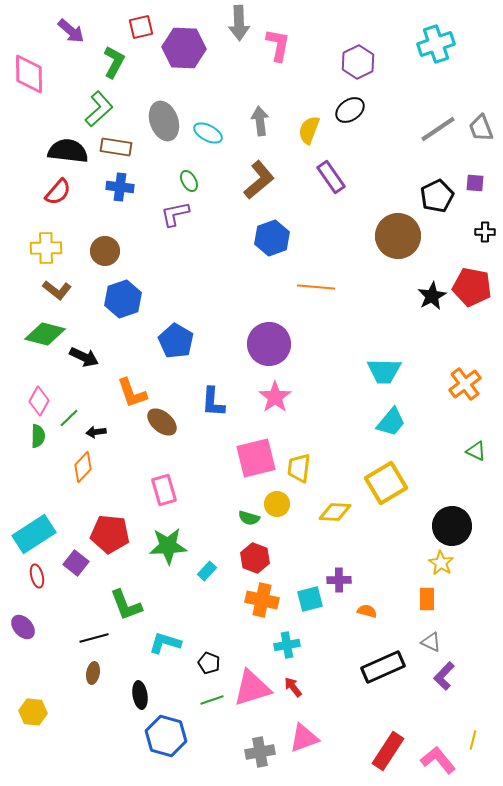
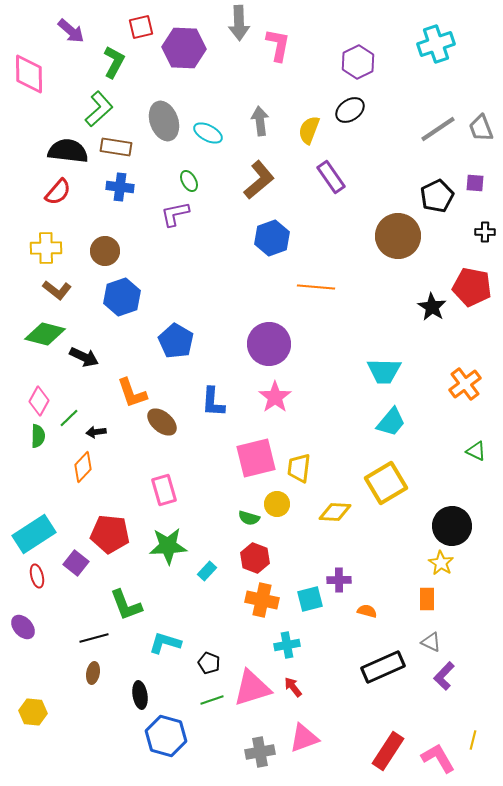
black star at (432, 296): moved 11 px down; rotated 12 degrees counterclockwise
blue hexagon at (123, 299): moved 1 px left, 2 px up
pink L-shape at (438, 760): moved 2 px up; rotated 9 degrees clockwise
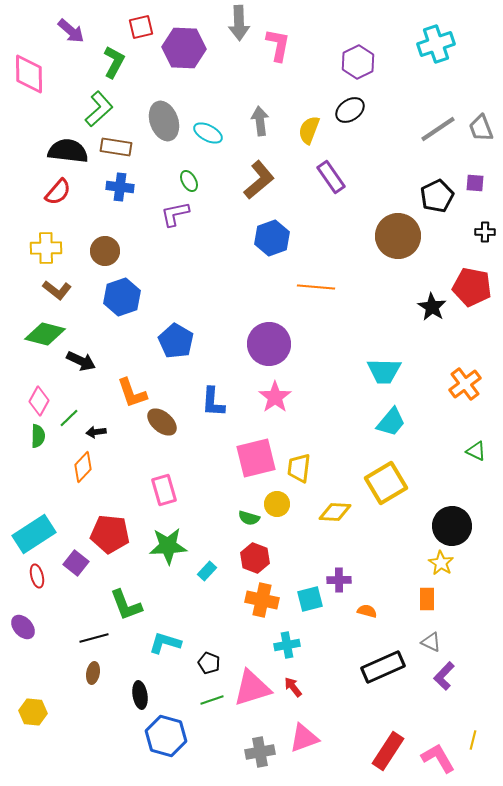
black arrow at (84, 357): moved 3 px left, 4 px down
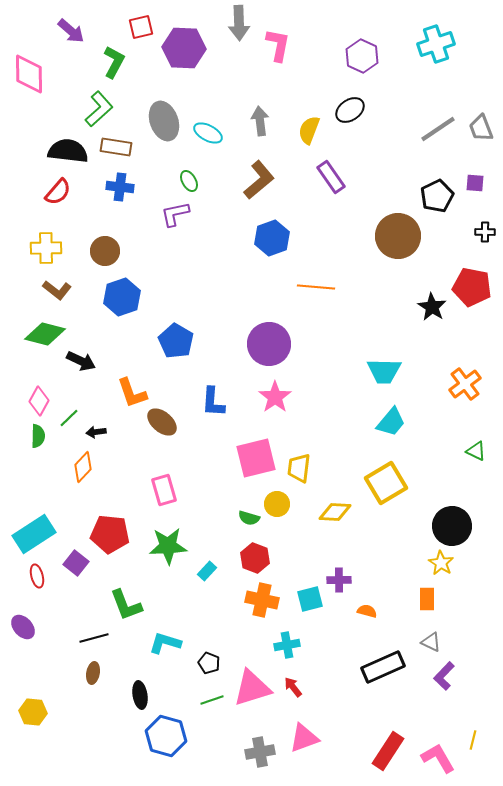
purple hexagon at (358, 62): moved 4 px right, 6 px up; rotated 8 degrees counterclockwise
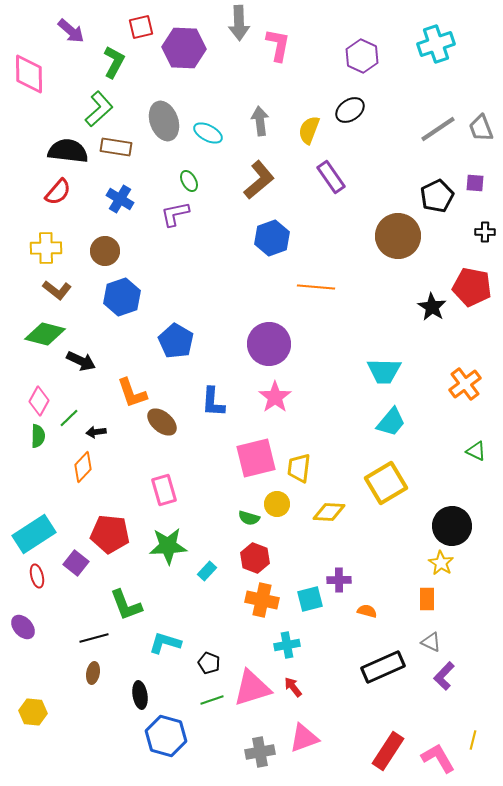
blue cross at (120, 187): moved 12 px down; rotated 24 degrees clockwise
yellow diamond at (335, 512): moved 6 px left
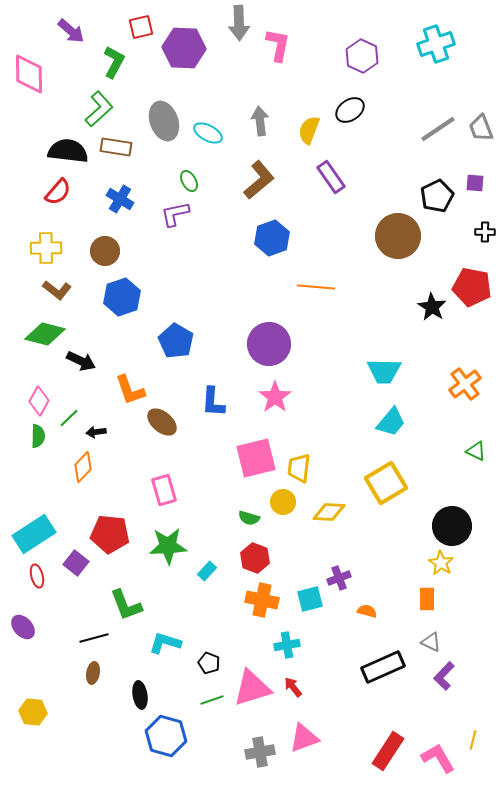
orange L-shape at (132, 393): moved 2 px left, 3 px up
yellow circle at (277, 504): moved 6 px right, 2 px up
purple cross at (339, 580): moved 2 px up; rotated 20 degrees counterclockwise
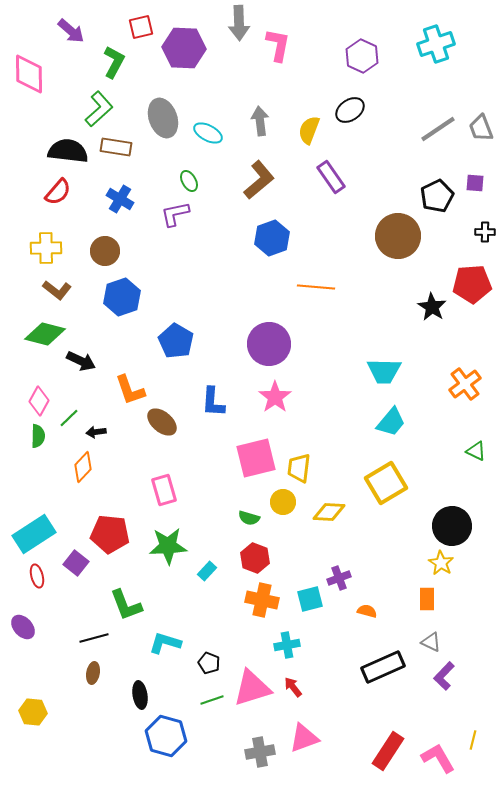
gray ellipse at (164, 121): moved 1 px left, 3 px up
red pentagon at (472, 287): moved 3 px up; rotated 15 degrees counterclockwise
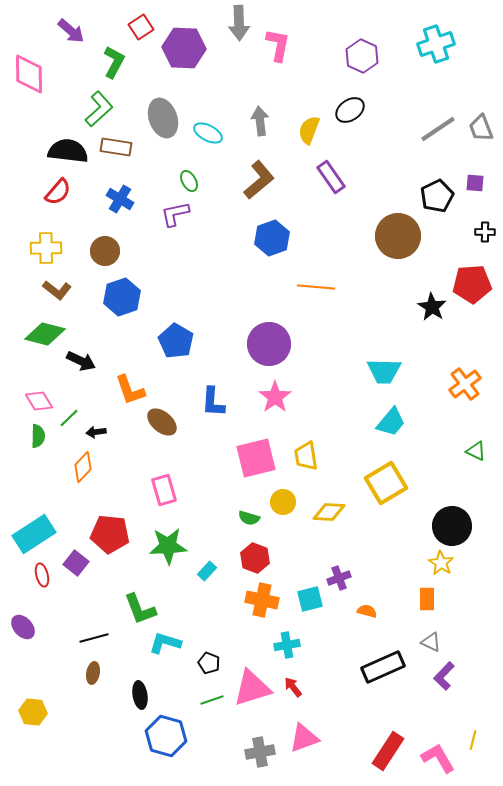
red square at (141, 27): rotated 20 degrees counterclockwise
pink diamond at (39, 401): rotated 60 degrees counterclockwise
yellow trapezoid at (299, 468): moved 7 px right, 12 px up; rotated 16 degrees counterclockwise
red ellipse at (37, 576): moved 5 px right, 1 px up
green L-shape at (126, 605): moved 14 px right, 4 px down
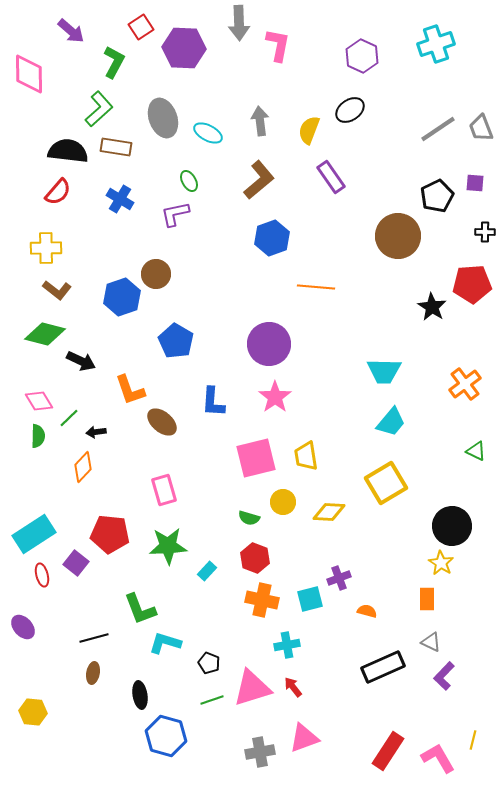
brown circle at (105, 251): moved 51 px right, 23 px down
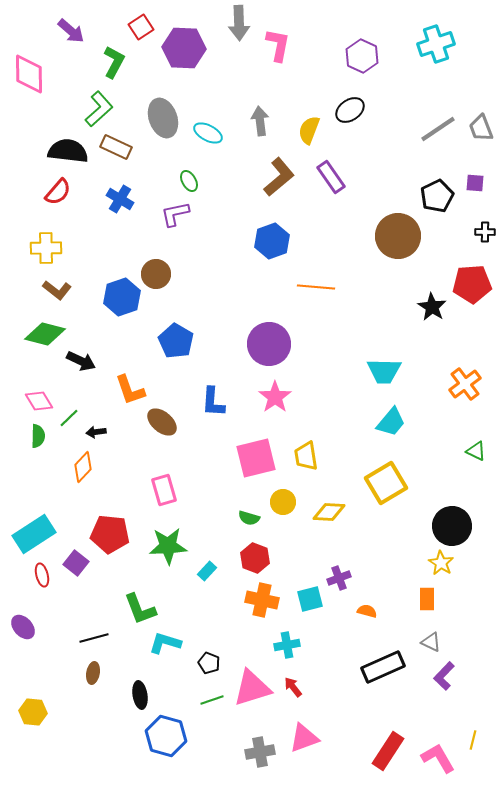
brown rectangle at (116, 147): rotated 16 degrees clockwise
brown L-shape at (259, 180): moved 20 px right, 3 px up
blue hexagon at (272, 238): moved 3 px down
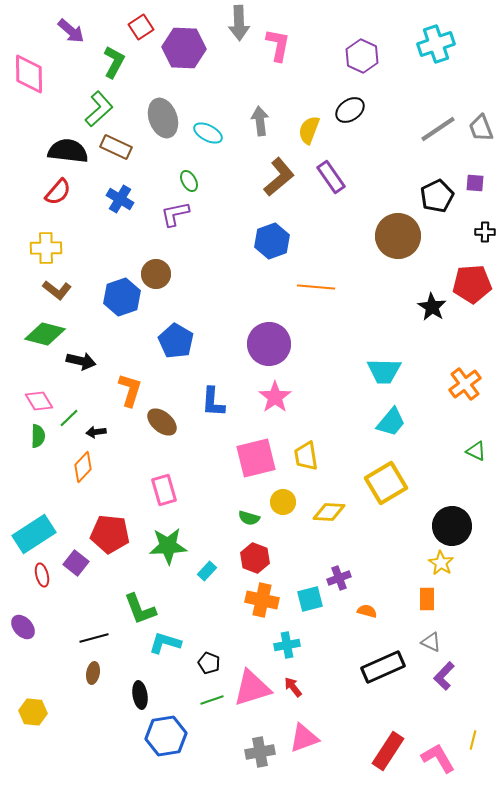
black arrow at (81, 361): rotated 12 degrees counterclockwise
orange L-shape at (130, 390): rotated 144 degrees counterclockwise
blue hexagon at (166, 736): rotated 24 degrees counterclockwise
